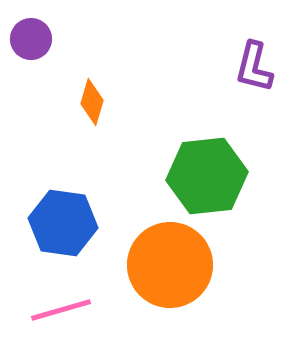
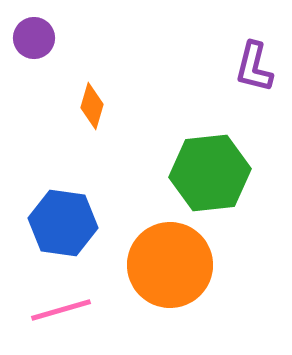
purple circle: moved 3 px right, 1 px up
orange diamond: moved 4 px down
green hexagon: moved 3 px right, 3 px up
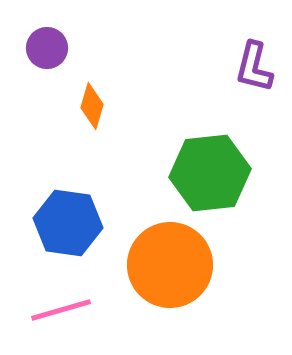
purple circle: moved 13 px right, 10 px down
blue hexagon: moved 5 px right
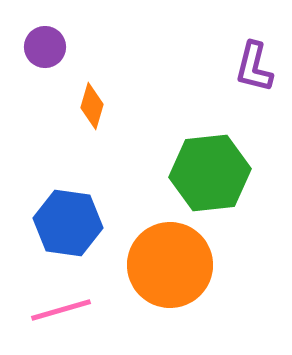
purple circle: moved 2 px left, 1 px up
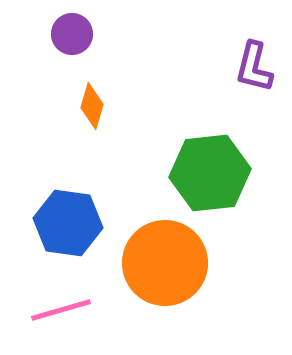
purple circle: moved 27 px right, 13 px up
orange circle: moved 5 px left, 2 px up
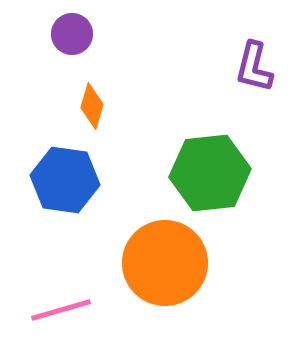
blue hexagon: moved 3 px left, 43 px up
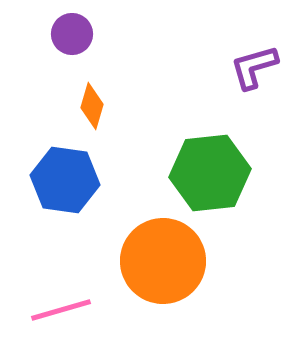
purple L-shape: rotated 60 degrees clockwise
orange circle: moved 2 px left, 2 px up
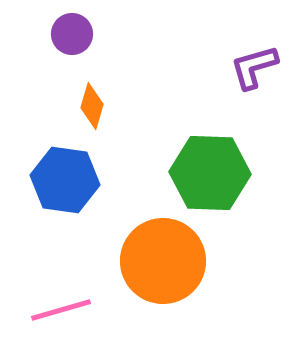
green hexagon: rotated 8 degrees clockwise
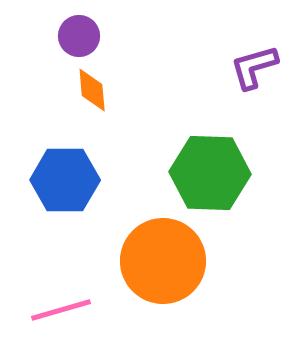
purple circle: moved 7 px right, 2 px down
orange diamond: moved 16 px up; rotated 21 degrees counterclockwise
blue hexagon: rotated 8 degrees counterclockwise
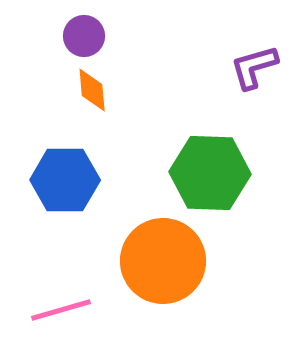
purple circle: moved 5 px right
